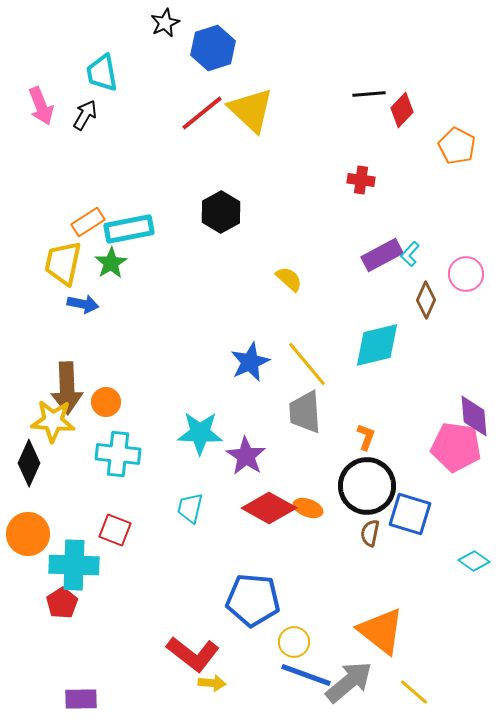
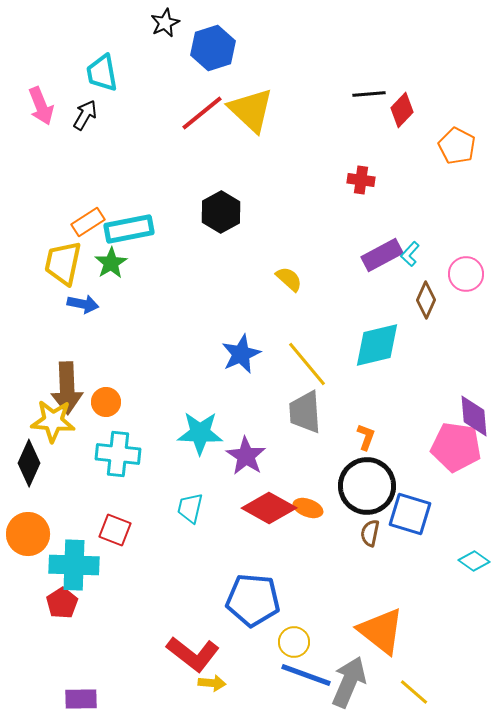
blue star at (250, 362): moved 9 px left, 8 px up
gray arrow at (349, 682): rotated 27 degrees counterclockwise
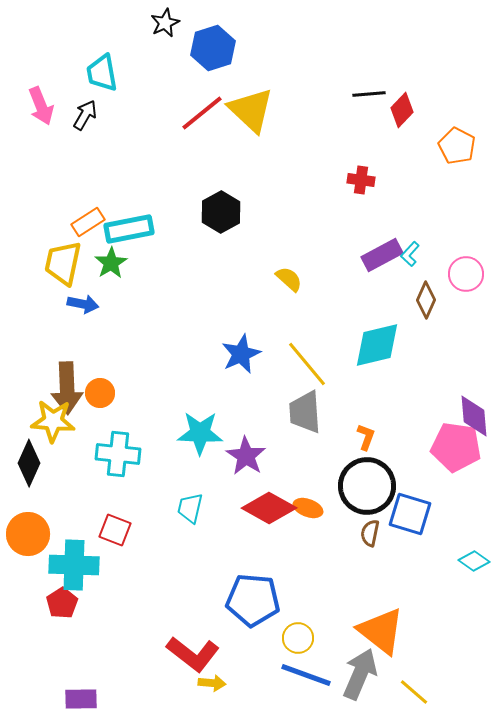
orange circle at (106, 402): moved 6 px left, 9 px up
yellow circle at (294, 642): moved 4 px right, 4 px up
gray arrow at (349, 682): moved 11 px right, 8 px up
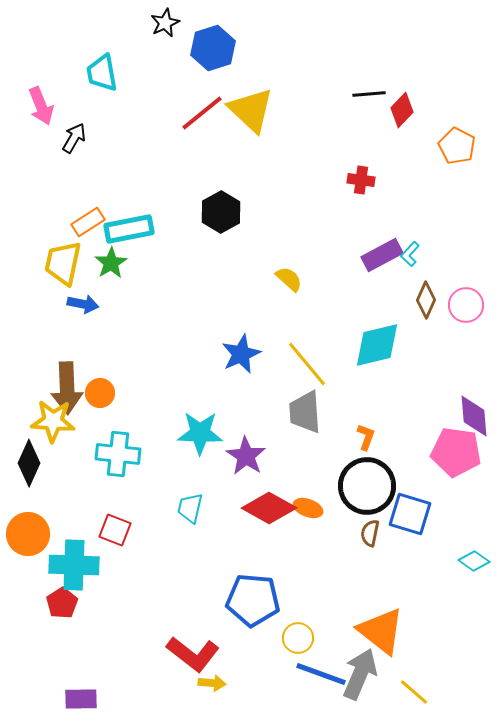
black arrow at (85, 115): moved 11 px left, 23 px down
pink circle at (466, 274): moved 31 px down
pink pentagon at (456, 447): moved 5 px down
blue line at (306, 675): moved 15 px right, 1 px up
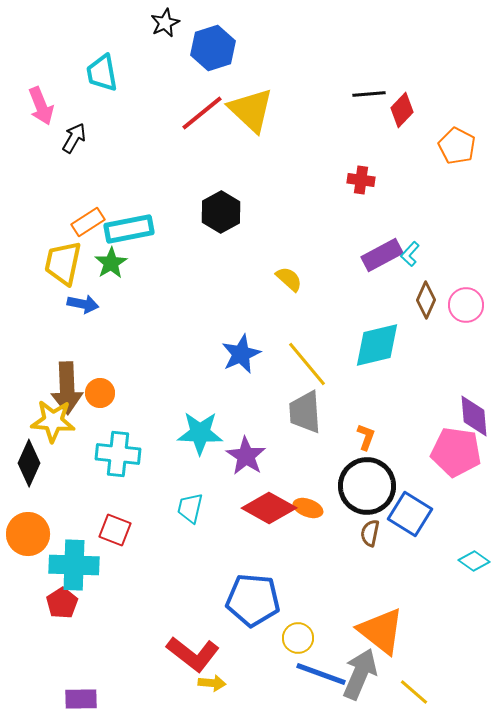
blue square at (410, 514): rotated 15 degrees clockwise
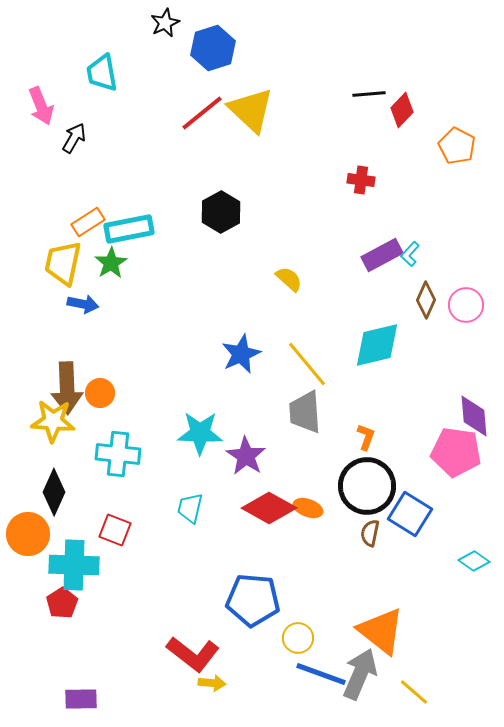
black diamond at (29, 463): moved 25 px right, 29 px down
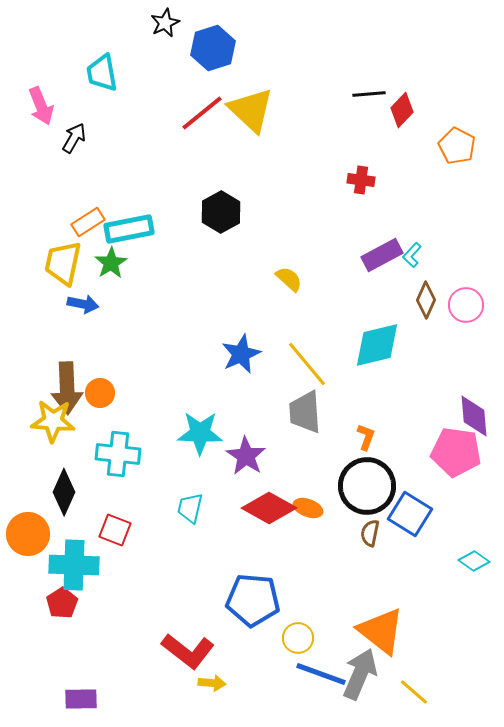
cyan L-shape at (410, 254): moved 2 px right, 1 px down
black diamond at (54, 492): moved 10 px right
red L-shape at (193, 654): moved 5 px left, 3 px up
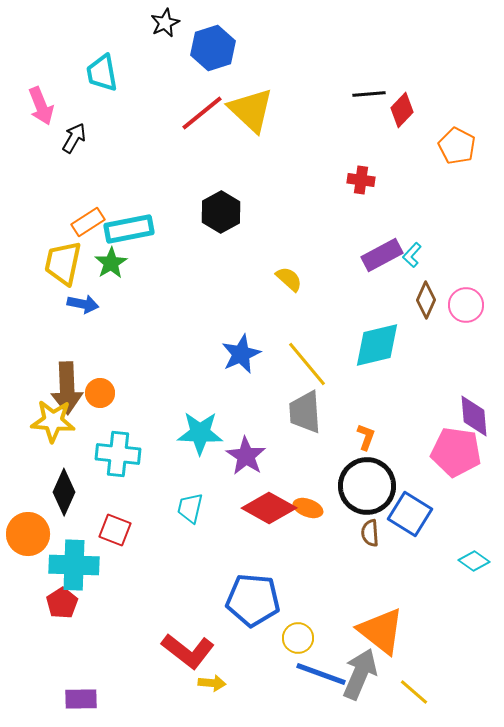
brown semicircle at (370, 533): rotated 16 degrees counterclockwise
